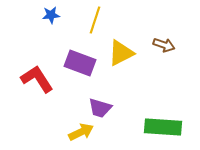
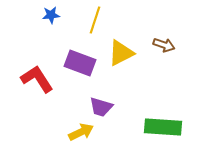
purple trapezoid: moved 1 px right, 1 px up
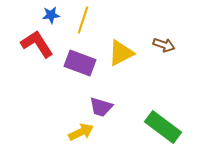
yellow line: moved 12 px left
red L-shape: moved 35 px up
green rectangle: rotated 33 degrees clockwise
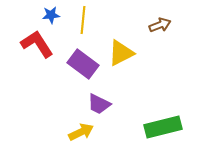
yellow line: rotated 12 degrees counterclockwise
brown arrow: moved 4 px left, 20 px up; rotated 40 degrees counterclockwise
purple rectangle: moved 3 px right, 1 px down; rotated 16 degrees clockwise
purple trapezoid: moved 2 px left, 3 px up; rotated 10 degrees clockwise
green rectangle: rotated 51 degrees counterclockwise
